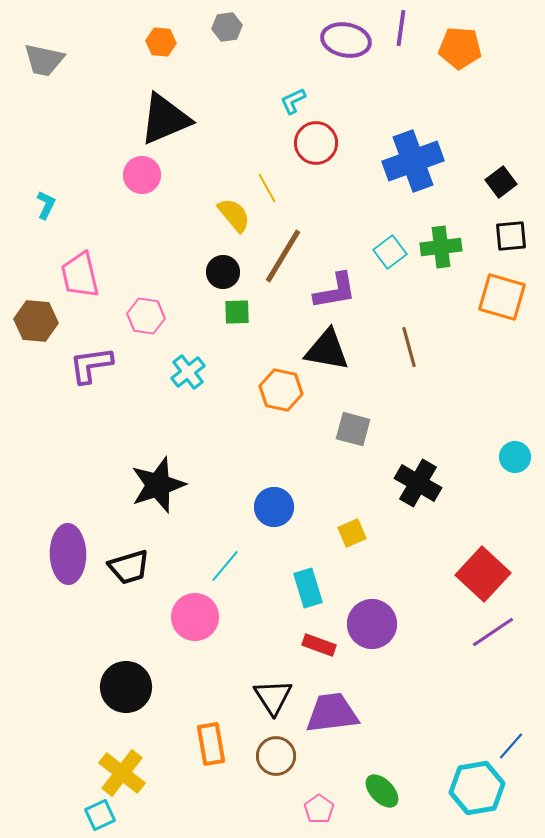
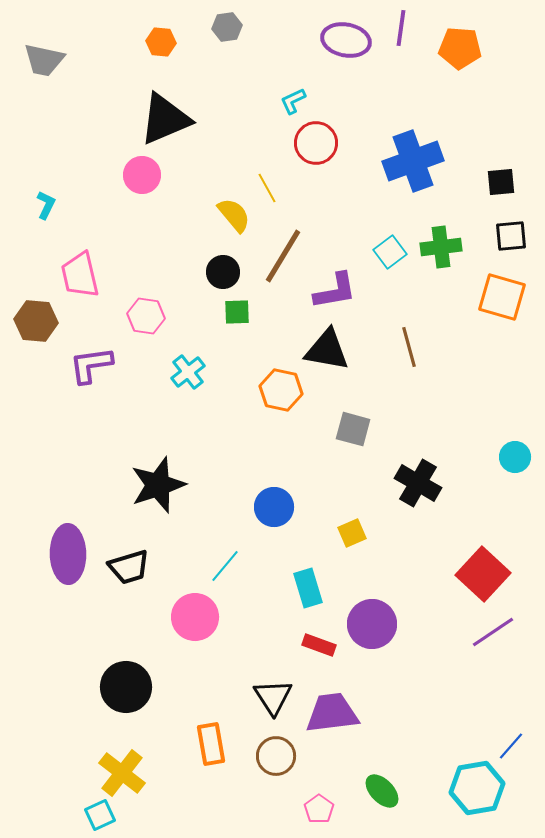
black square at (501, 182): rotated 32 degrees clockwise
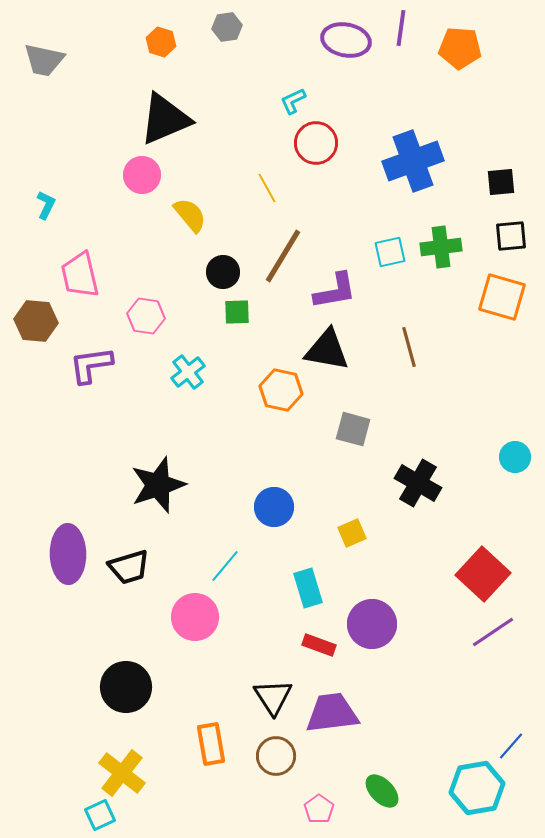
orange hexagon at (161, 42): rotated 12 degrees clockwise
yellow semicircle at (234, 215): moved 44 px left
cyan square at (390, 252): rotated 24 degrees clockwise
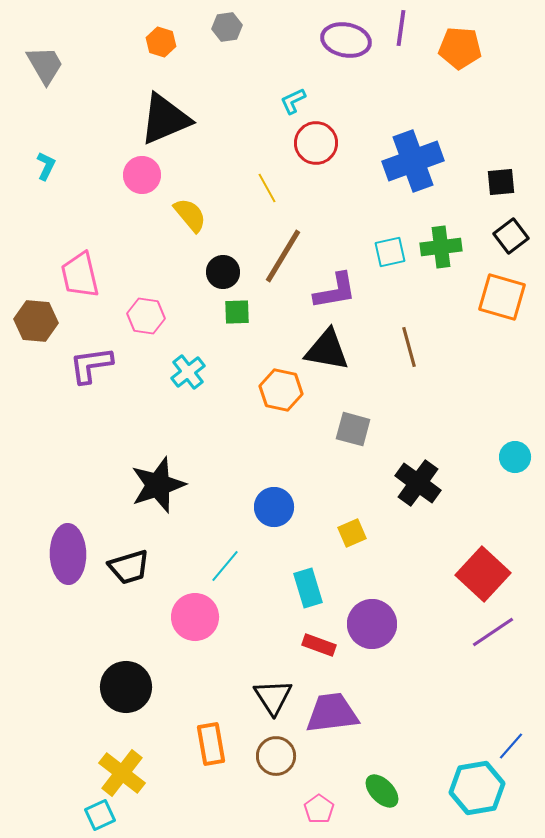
gray trapezoid at (44, 60): moved 1 px right, 5 px down; rotated 132 degrees counterclockwise
cyan L-shape at (46, 205): moved 39 px up
black square at (511, 236): rotated 32 degrees counterclockwise
black cross at (418, 483): rotated 6 degrees clockwise
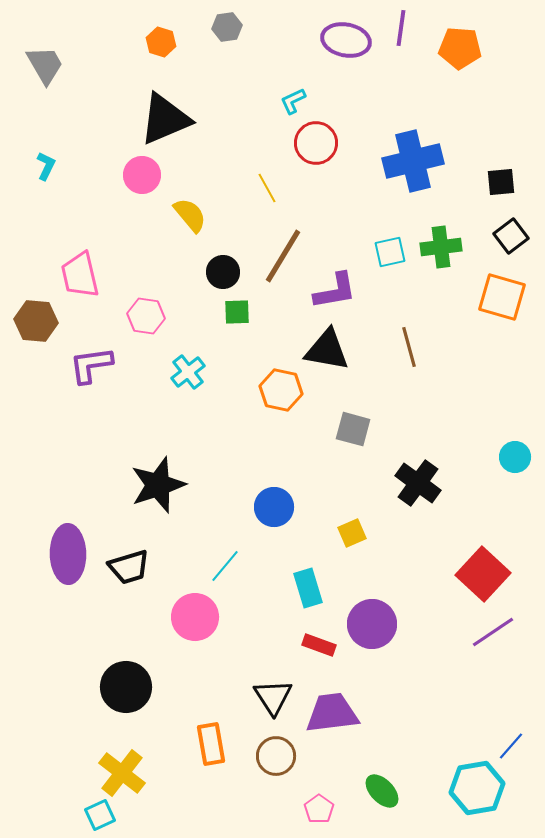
blue cross at (413, 161): rotated 6 degrees clockwise
